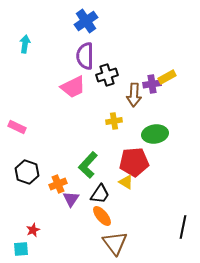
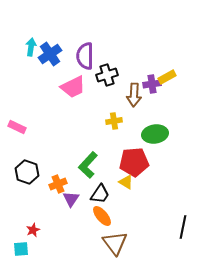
blue cross: moved 36 px left, 33 px down
cyan arrow: moved 6 px right, 3 px down
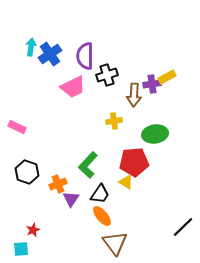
black line: rotated 35 degrees clockwise
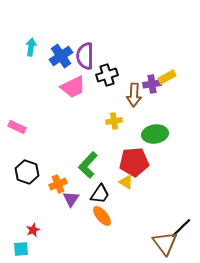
blue cross: moved 11 px right, 2 px down
black line: moved 2 px left, 1 px down
brown triangle: moved 50 px right
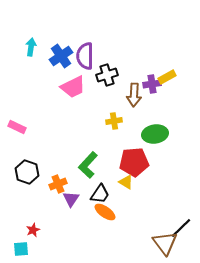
orange ellipse: moved 3 px right, 4 px up; rotated 15 degrees counterclockwise
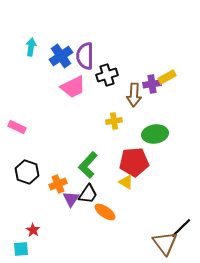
black trapezoid: moved 12 px left
red star: rotated 16 degrees counterclockwise
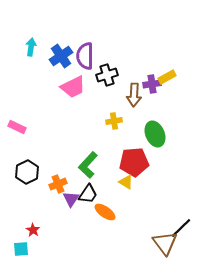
green ellipse: rotated 75 degrees clockwise
black hexagon: rotated 15 degrees clockwise
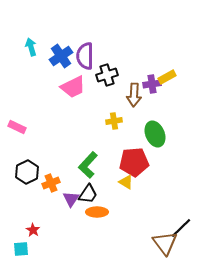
cyan arrow: rotated 24 degrees counterclockwise
orange cross: moved 7 px left, 1 px up
orange ellipse: moved 8 px left; rotated 35 degrees counterclockwise
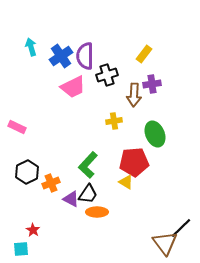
yellow rectangle: moved 23 px left, 23 px up; rotated 24 degrees counterclockwise
purple triangle: rotated 36 degrees counterclockwise
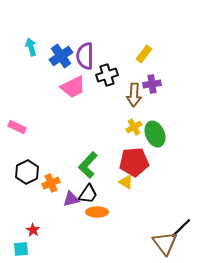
yellow cross: moved 20 px right, 6 px down; rotated 21 degrees counterclockwise
purple triangle: rotated 42 degrees counterclockwise
